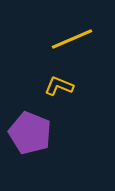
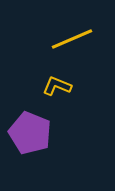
yellow L-shape: moved 2 px left
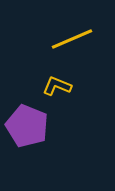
purple pentagon: moved 3 px left, 7 px up
